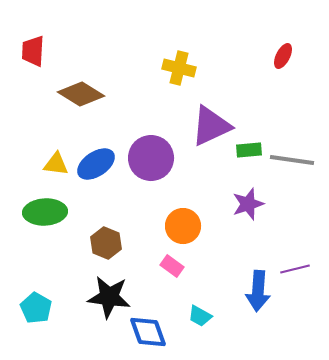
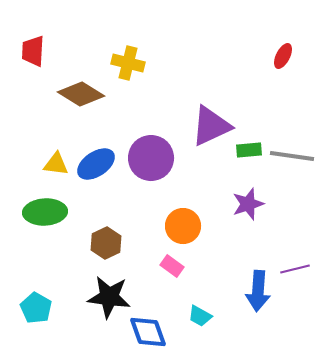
yellow cross: moved 51 px left, 5 px up
gray line: moved 4 px up
brown hexagon: rotated 12 degrees clockwise
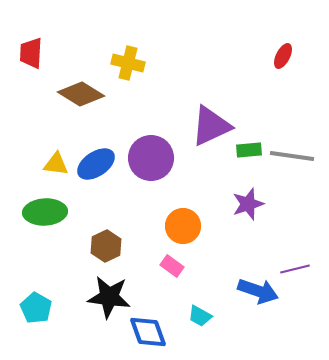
red trapezoid: moved 2 px left, 2 px down
brown hexagon: moved 3 px down
blue arrow: rotated 75 degrees counterclockwise
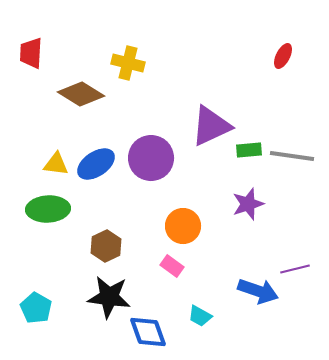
green ellipse: moved 3 px right, 3 px up
